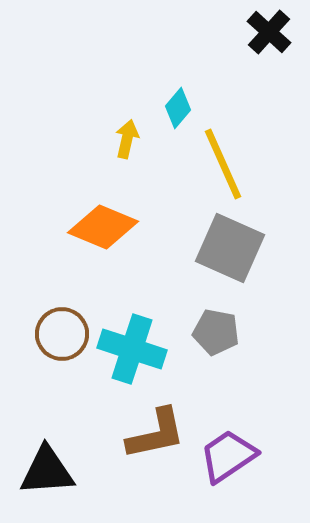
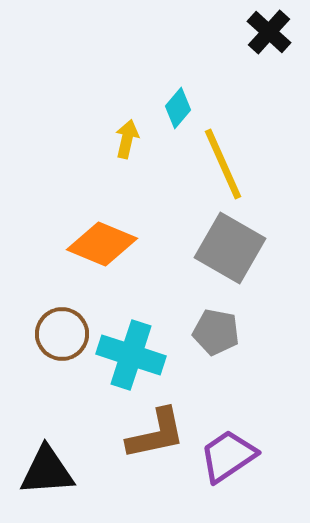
orange diamond: moved 1 px left, 17 px down
gray square: rotated 6 degrees clockwise
cyan cross: moved 1 px left, 6 px down
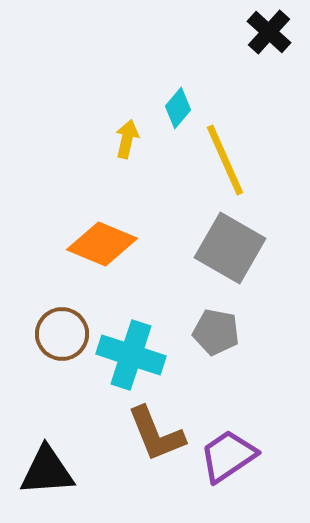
yellow line: moved 2 px right, 4 px up
brown L-shape: rotated 80 degrees clockwise
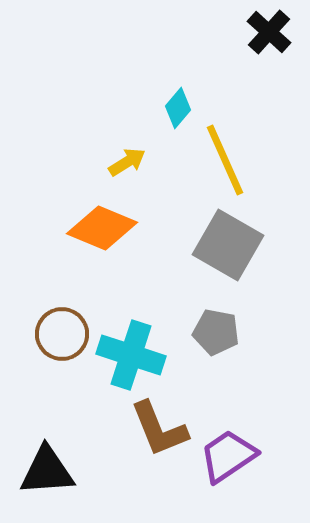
yellow arrow: moved 23 px down; rotated 45 degrees clockwise
orange diamond: moved 16 px up
gray square: moved 2 px left, 3 px up
brown L-shape: moved 3 px right, 5 px up
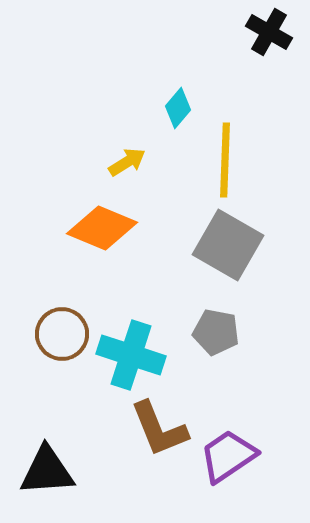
black cross: rotated 12 degrees counterclockwise
yellow line: rotated 26 degrees clockwise
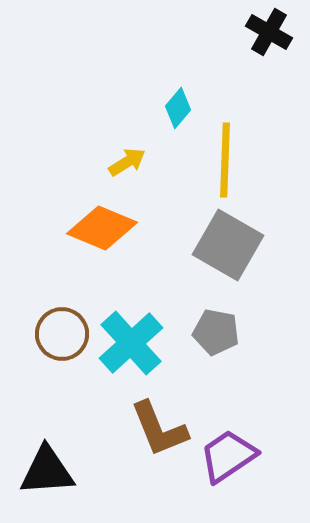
cyan cross: moved 12 px up; rotated 30 degrees clockwise
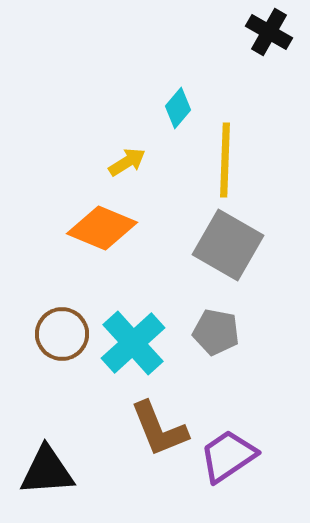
cyan cross: moved 2 px right
